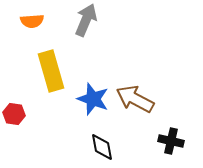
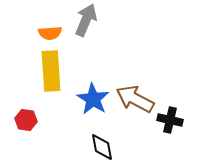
orange semicircle: moved 18 px right, 12 px down
yellow rectangle: rotated 12 degrees clockwise
blue star: rotated 12 degrees clockwise
red hexagon: moved 12 px right, 6 px down
black cross: moved 1 px left, 21 px up
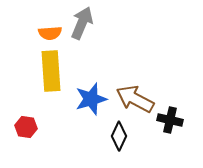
gray arrow: moved 4 px left, 3 px down
blue star: moved 2 px left; rotated 24 degrees clockwise
red hexagon: moved 7 px down
black diamond: moved 17 px right, 11 px up; rotated 36 degrees clockwise
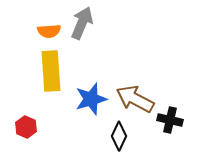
orange semicircle: moved 1 px left, 2 px up
red hexagon: rotated 15 degrees clockwise
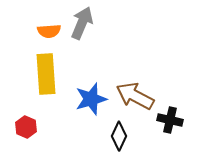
yellow rectangle: moved 5 px left, 3 px down
brown arrow: moved 3 px up
